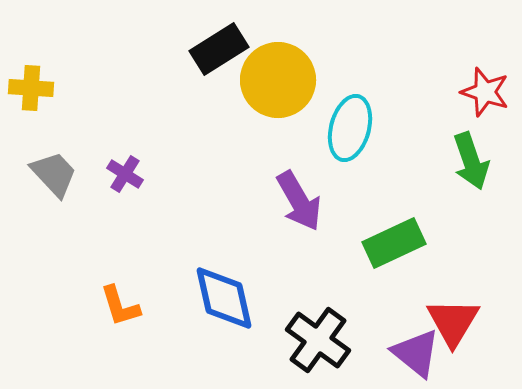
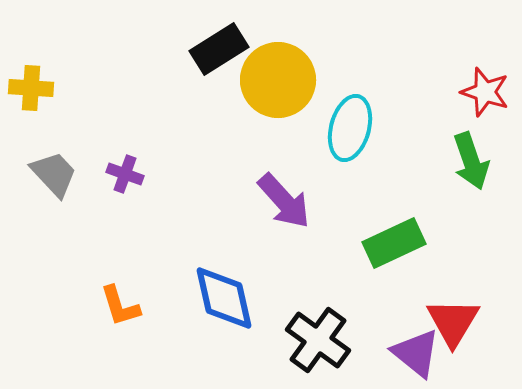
purple cross: rotated 12 degrees counterclockwise
purple arrow: moved 15 px left; rotated 12 degrees counterclockwise
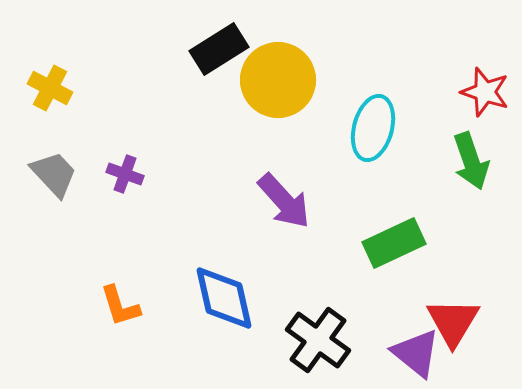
yellow cross: moved 19 px right; rotated 24 degrees clockwise
cyan ellipse: moved 23 px right
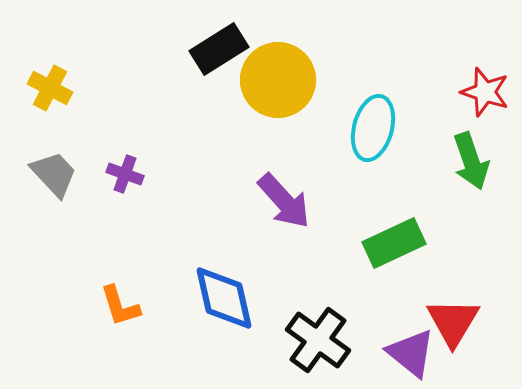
purple triangle: moved 5 px left
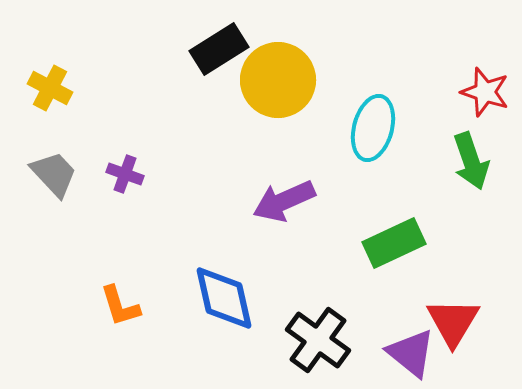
purple arrow: rotated 108 degrees clockwise
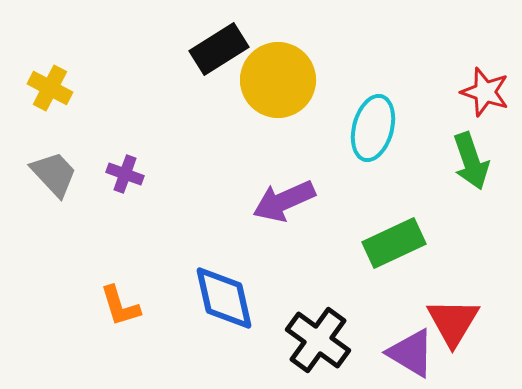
purple triangle: rotated 8 degrees counterclockwise
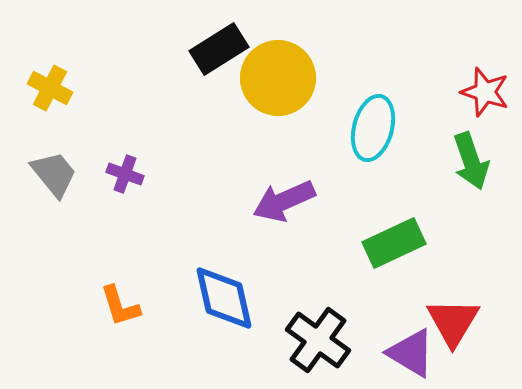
yellow circle: moved 2 px up
gray trapezoid: rotated 4 degrees clockwise
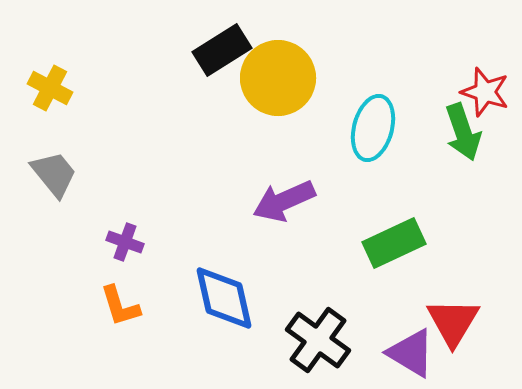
black rectangle: moved 3 px right, 1 px down
green arrow: moved 8 px left, 29 px up
purple cross: moved 68 px down
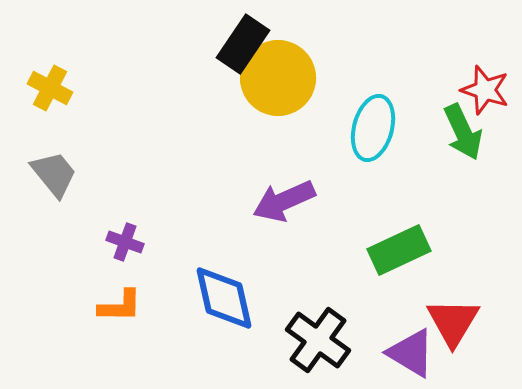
black rectangle: moved 21 px right, 6 px up; rotated 24 degrees counterclockwise
red star: moved 2 px up
green arrow: rotated 6 degrees counterclockwise
green rectangle: moved 5 px right, 7 px down
orange L-shape: rotated 72 degrees counterclockwise
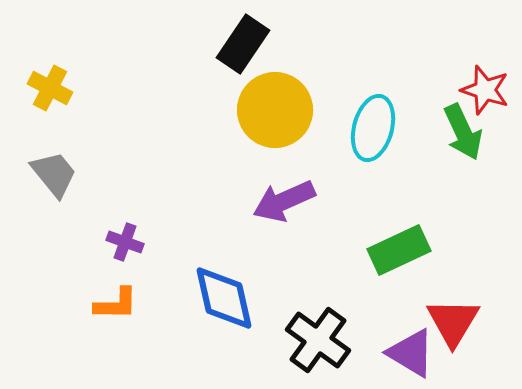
yellow circle: moved 3 px left, 32 px down
orange L-shape: moved 4 px left, 2 px up
